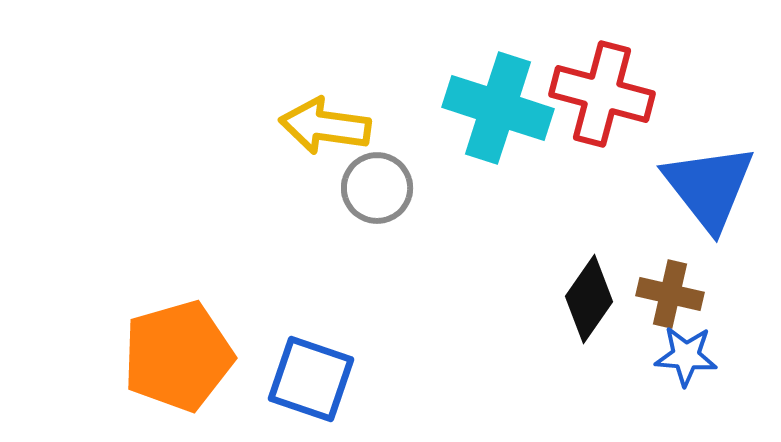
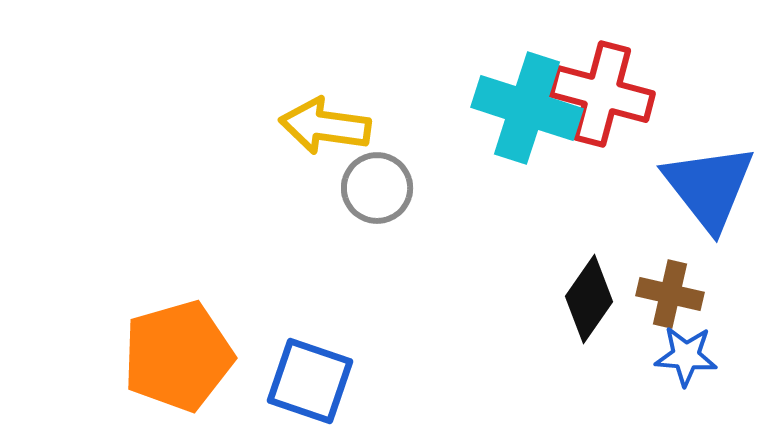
cyan cross: moved 29 px right
blue square: moved 1 px left, 2 px down
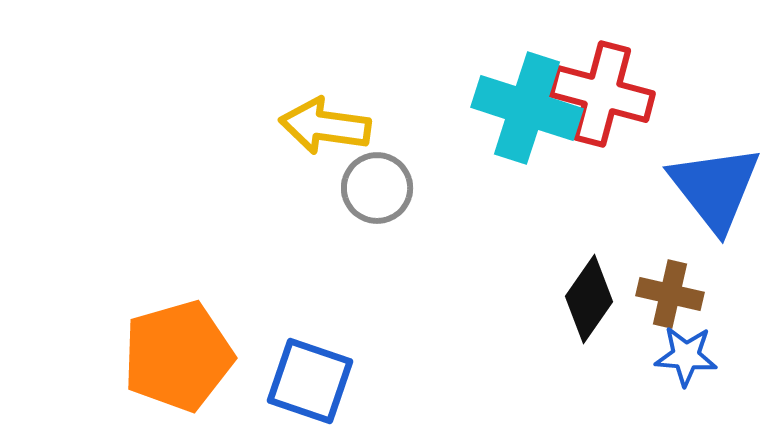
blue triangle: moved 6 px right, 1 px down
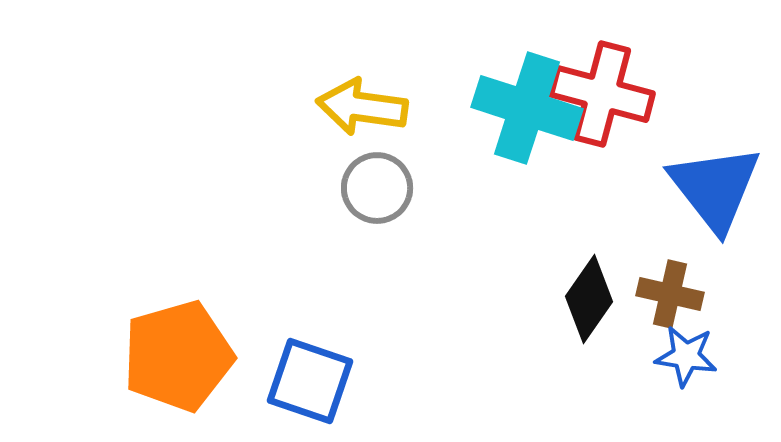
yellow arrow: moved 37 px right, 19 px up
blue star: rotated 4 degrees clockwise
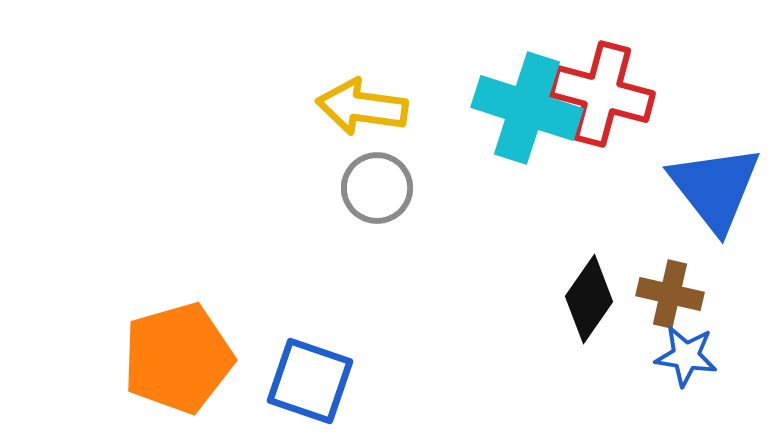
orange pentagon: moved 2 px down
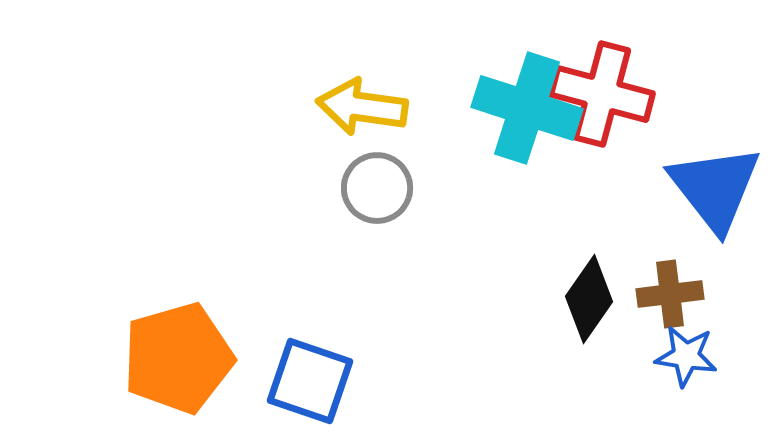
brown cross: rotated 20 degrees counterclockwise
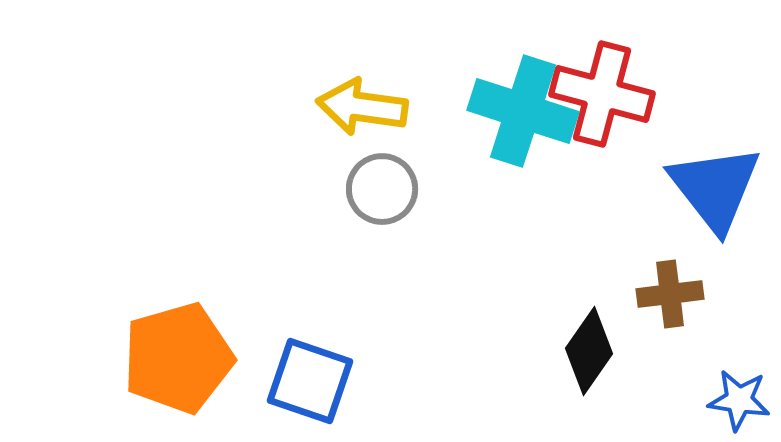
cyan cross: moved 4 px left, 3 px down
gray circle: moved 5 px right, 1 px down
black diamond: moved 52 px down
blue star: moved 53 px right, 44 px down
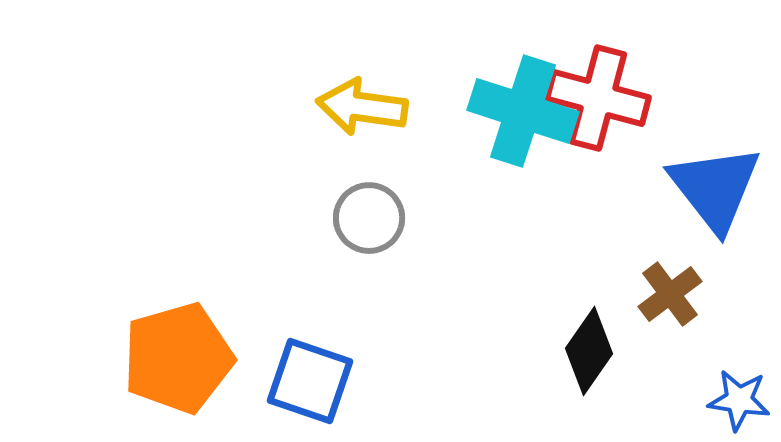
red cross: moved 4 px left, 4 px down
gray circle: moved 13 px left, 29 px down
brown cross: rotated 30 degrees counterclockwise
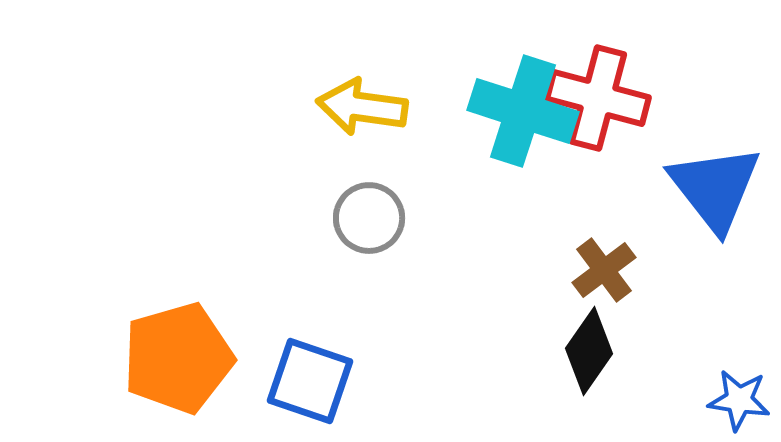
brown cross: moved 66 px left, 24 px up
